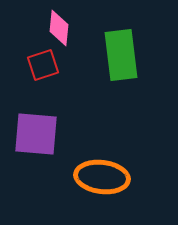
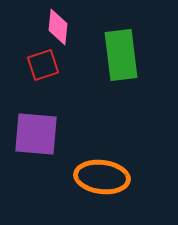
pink diamond: moved 1 px left, 1 px up
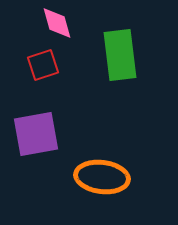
pink diamond: moved 1 px left, 4 px up; rotated 21 degrees counterclockwise
green rectangle: moved 1 px left
purple square: rotated 15 degrees counterclockwise
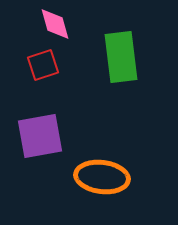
pink diamond: moved 2 px left, 1 px down
green rectangle: moved 1 px right, 2 px down
purple square: moved 4 px right, 2 px down
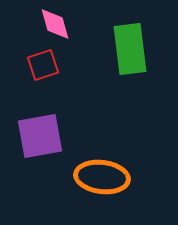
green rectangle: moved 9 px right, 8 px up
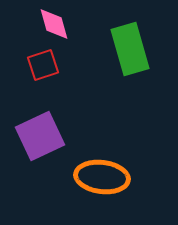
pink diamond: moved 1 px left
green rectangle: rotated 9 degrees counterclockwise
purple square: rotated 15 degrees counterclockwise
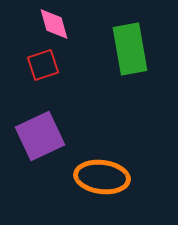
green rectangle: rotated 6 degrees clockwise
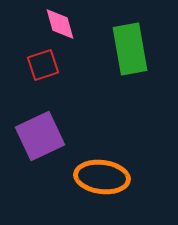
pink diamond: moved 6 px right
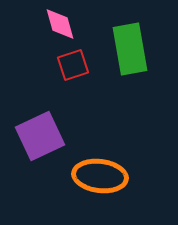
red square: moved 30 px right
orange ellipse: moved 2 px left, 1 px up
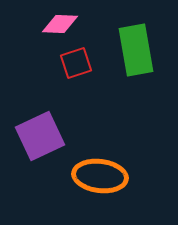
pink diamond: rotated 72 degrees counterclockwise
green rectangle: moved 6 px right, 1 px down
red square: moved 3 px right, 2 px up
